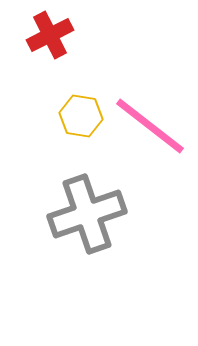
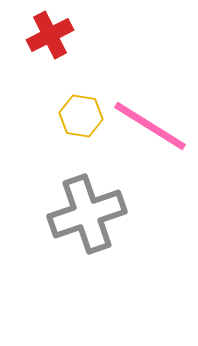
pink line: rotated 6 degrees counterclockwise
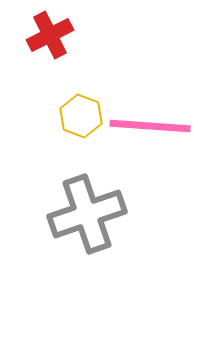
yellow hexagon: rotated 12 degrees clockwise
pink line: rotated 28 degrees counterclockwise
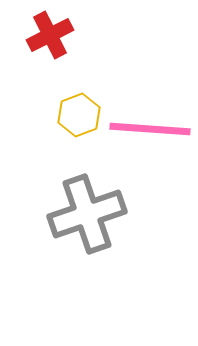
yellow hexagon: moved 2 px left, 1 px up; rotated 18 degrees clockwise
pink line: moved 3 px down
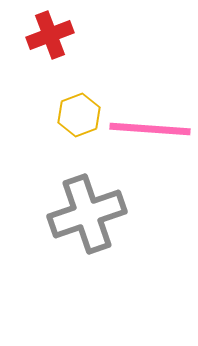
red cross: rotated 6 degrees clockwise
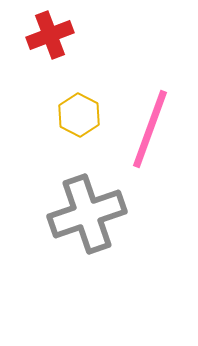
yellow hexagon: rotated 12 degrees counterclockwise
pink line: rotated 74 degrees counterclockwise
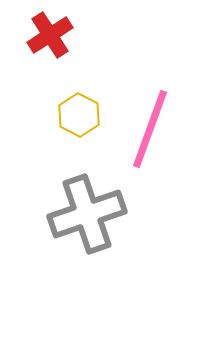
red cross: rotated 12 degrees counterclockwise
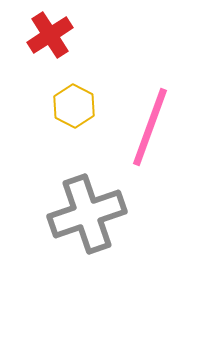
yellow hexagon: moved 5 px left, 9 px up
pink line: moved 2 px up
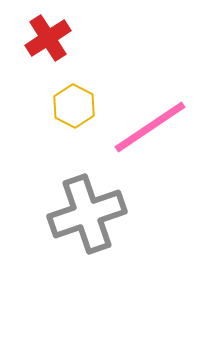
red cross: moved 2 px left, 3 px down
pink line: rotated 36 degrees clockwise
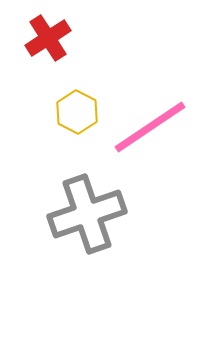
yellow hexagon: moved 3 px right, 6 px down
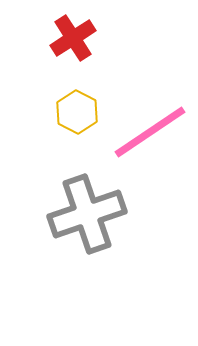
red cross: moved 25 px right
pink line: moved 5 px down
